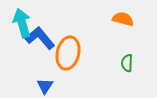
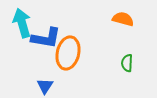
blue L-shape: moved 6 px right; rotated 140 degrees clockwise
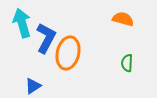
blue L-shape: rotated 72 degrees counterclockwise
blue triangle: moved 12 px left; rotated 24 degrees clockwise
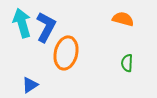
blue L-shape: moved 11 px up
orange ellipse: moved 2 px left
blue triangle: moved 3 px left, 1 px up
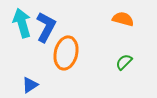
green semicircle: moved 3 px left, 1 px up; rotated 42 degrees clockwise
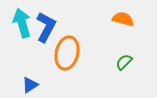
orange ellipse: moved 1 px right
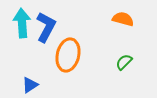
cyan arrow: rotated 12 degrees clockwise
orange ellipse: moved 1 px right, 2 px down
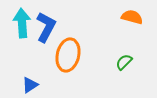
orange semicircle: moved 9 px right, 2 px up
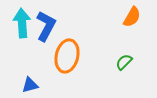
orange semicircle: rotated 105 degrees clockwise
blue L-shape: moved 1 px up
orange ellipse: moved 1 px left, 1 px down
blue triangle: rotated 18 degrees clockwise
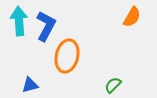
cyan arrow: moved 3 px left, 2 px up
green semicircle: moved 11 px left, 23 px down
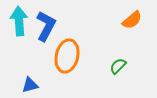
orange semicircle: moved 3 px down; rotated 20 degrees clockwise
green semicircle: moved 5 px right, 19 px up
